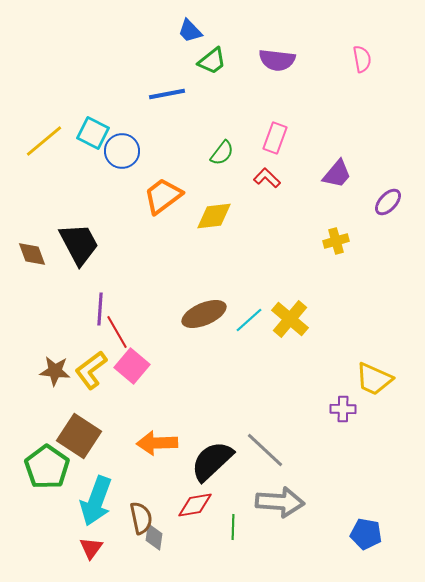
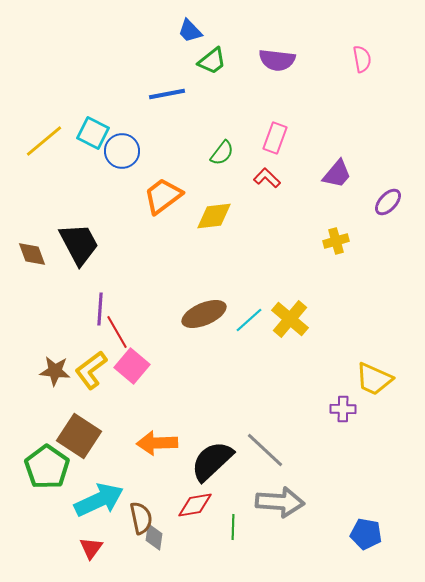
cyan arrow at (96, 501): moved 3 px right, 1 px up; rotated 135 degrees counterclockwise
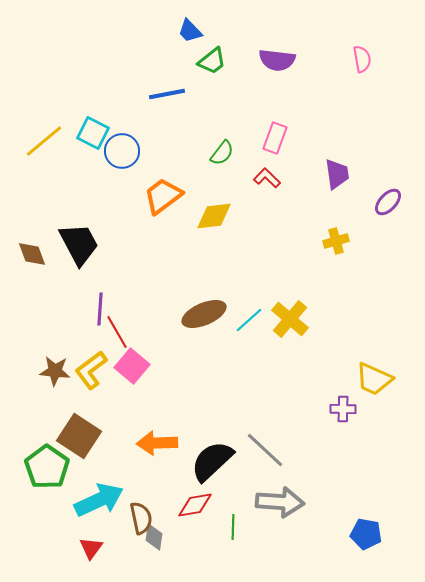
purple trapezoid at (337, 174): rotated 48 degrees counterclockwise
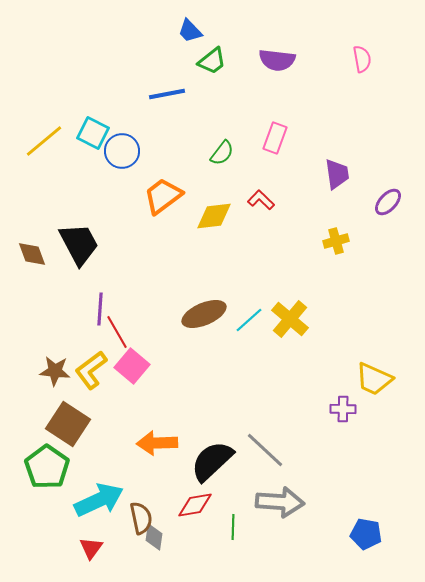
red L-shape at (267, 178): moved 6 px left, 22 px down
brown square at (79, 436): moved 11 px left, 12 px up
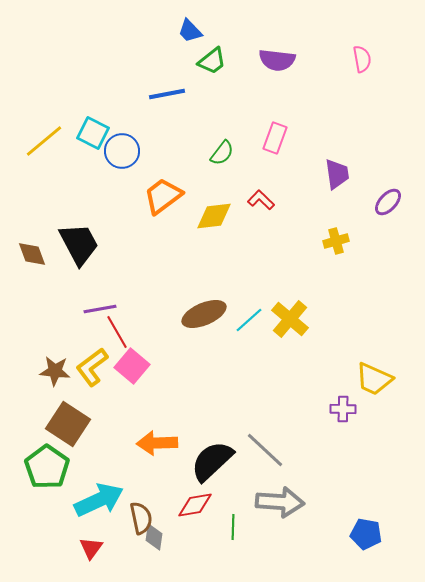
purple line at (100, 309): rotated 76 degrees clockwise
yellow L-shape at (91, 370): moved 1 px right, 3 px up
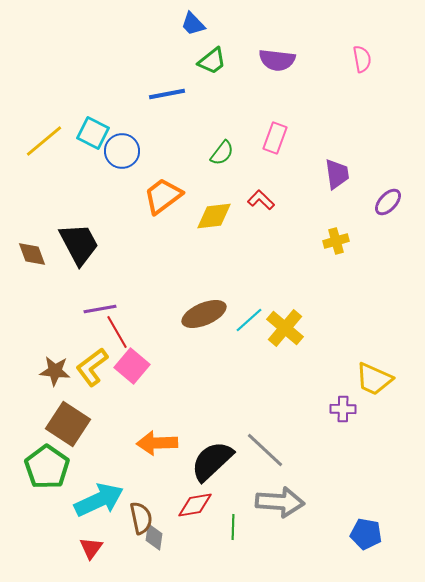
blue trapezoid at (190, 31): moved 3 px right, 7 px up
yellow cross at (290, 319): moved 5 px left, 9 px down
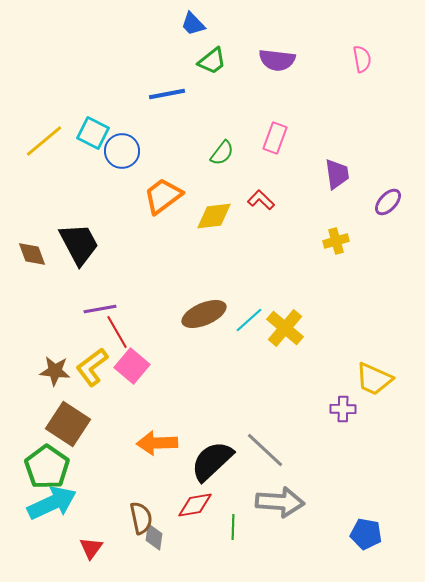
cyan arrow at (99, 500): moved 47 px left, 3 px down
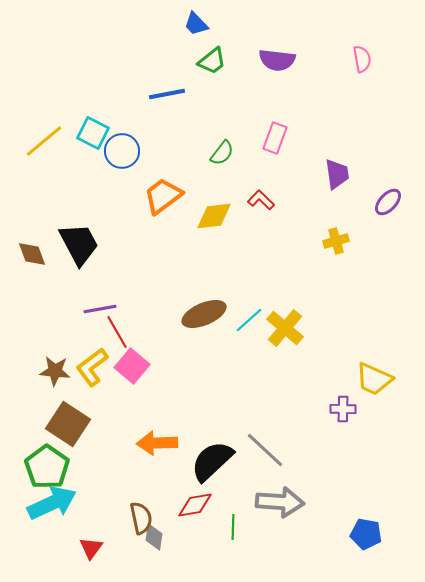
blue trapezoid at (193, 24): moved 3 px right
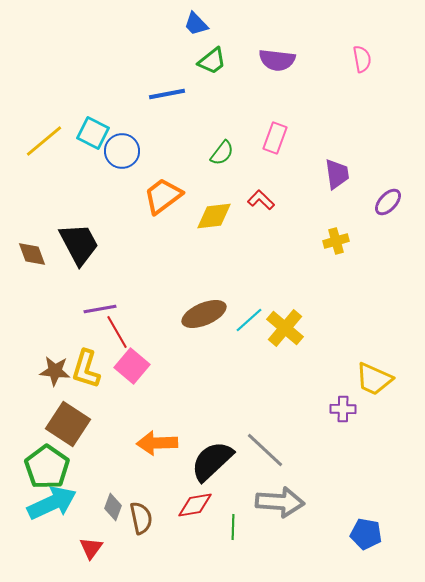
yellow L-shape at (92, 367): moved 6 px left, 2 px down; rotated 36 degrees counterclockwise
gray diamond at (154, 537): moved 41 px left, 30 px up; rotated 12 degrees clockwise
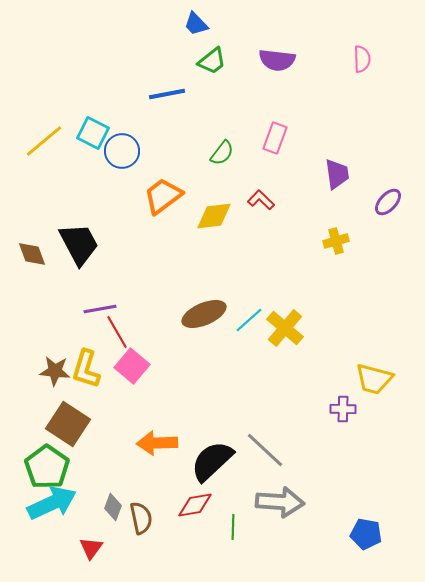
pink semicircle at (362, 59): rotated 8 degrees clockwise
yellow trapezoid at (374, 379): rotated 9 degrees counterclockwise
